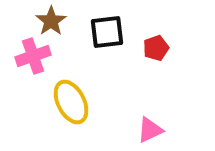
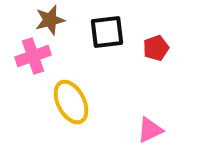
brown star: moved 1 px left, 1 px up; rotated 20 degrees clockwise
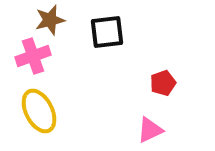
red pentagon: moved 7 px right, 35 px down
yellow ellipse: moved 32 px left, 9 px down
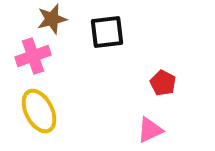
brown star: moved 2 px right, 1 px up
red pentagon: rotated 25 degrees counterclockwise
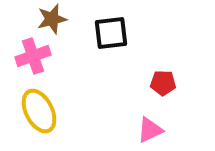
black square: moved 4 px right, 1 px down
red pentagon: rotated 25 degrees counterclockwise
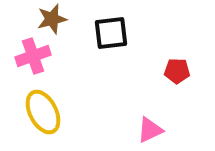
red pentagon: moved 14 px right, 12 px up
yellow ellipse: moved 4 px right, 1 px down
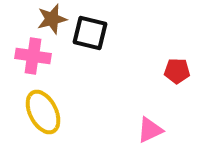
black square: moved 21 px left; rotated 21 degrees clockwise
pink cross: rotated 28 degrees clockwise
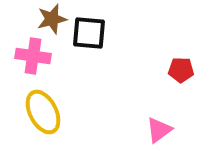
black square: moved 1 px left; rotated 9 degrees counterclockwise
red pentagon: moved 4 px right, 1 px up
pink triangle: moved 9 px right; rotated 12 degrees counterclockwise
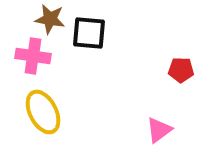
brown star: moved 2 px left; rotated 24 degrees clockwise
